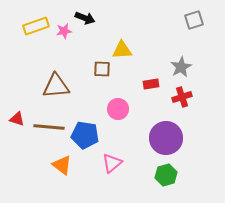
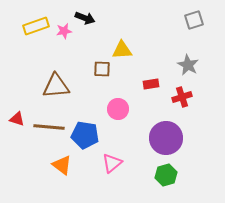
gray star: moved 7 px right, 2 px up; rotated 15 degrees counterclockwise
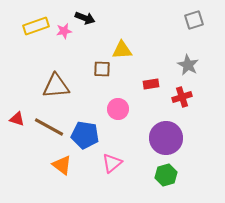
brown line: rotated 24 degrees clockwise
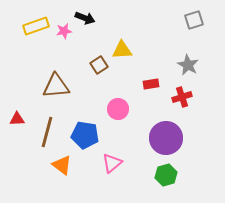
brown square: moved 3 px left, 4 px up; rotated 36 degrees counterclockwise
red triangle: rotated 21 degrees counterclockwise
brown line: moved 2 px left, 5 px down; rotated 76 degrees clockwise
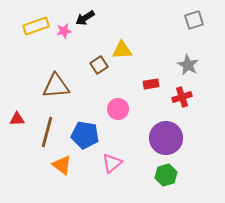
black arrow: rotated 126 degrees clockwise
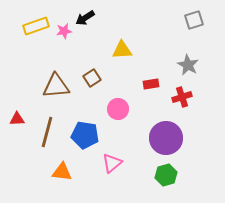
brown square: moved 7 px left, 13 px down
orange triangle: moved 7 px down; rotated 30 degrees counterclockwise
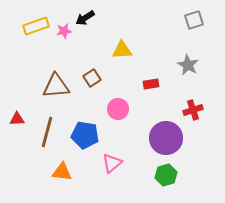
red cross: moved 11 px right, 13 px down
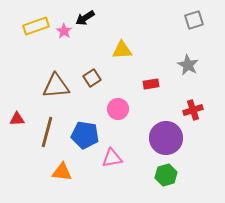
pink star: rotated 28 degrees counterclockwise
pink triangle: moved 5 px up; rotated 30 degrees clockwise
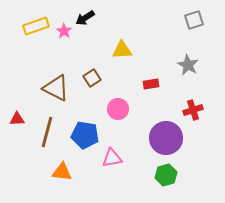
brown triangle: moved 2 px down; rotated 32 degrees clockwise
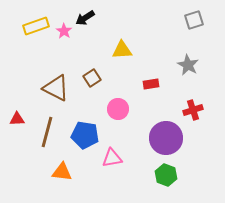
green hexagon: rotated 25 degrees counterclockwise
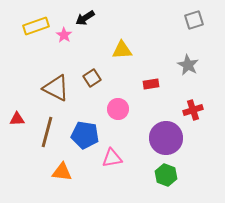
pink star: moved 4 px down
